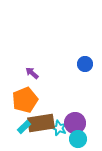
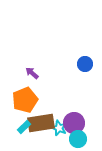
purple circle: moved 1 px left
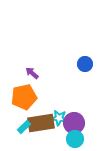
orange pentagon: moved 1 px left, 3 px up; rotated 10 degrees clockwise
cyan star: moved 10 px up; rotated 14 degrees counterclockwise
cyan circle: moved 3 px left
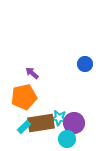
cyan circle: moved 8 px left
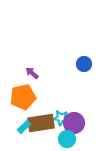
blue circle: moved 1 px left
orange pentagon: moved 1 px left
cyan star: moved 2 px right
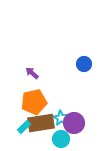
orange pentagon: moved 11 px right, 5 px down
cyan star: rotated 21 degrees clockwise
cyan circle: moved 6 px left
